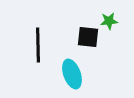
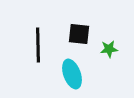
green star: moved 28 px down
black square: moved 9 px left, 3 px up
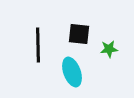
cyan ellipse: moved 2 px up
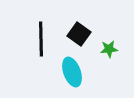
black square: rotated 30 degrees clockwise
black line: moved 3 px right, 6 px up
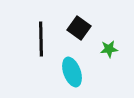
black square: moved 6 px up
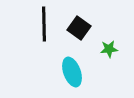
black line: moved 3 px right, 15 px up
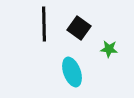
green star: rotated 12 degrees clockwise
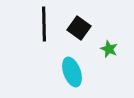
green star: rotated 18 degrees clockwise
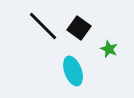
black line: moved 1 px left, 2 px down; rotated 44 degrees counterclockwise
cyan ellipse: moved 1 px right, 1 px up
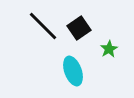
black square: rotated 20 degrees clockwise
green star: rotated 18 degrees clockwise
